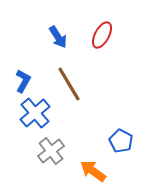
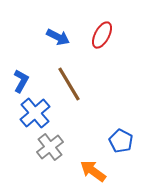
blue arrow: rotated 30 degrees counterclockwise
blue L-shape: moved 2 px left
gray cross: moved 1 px left, 4 px up
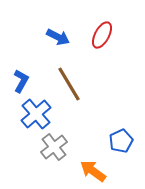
blue cross: moved 1 px right, 1 px down
blue pentagon: rotated 20 degrees clockwise
gray cross: moved 4 px right
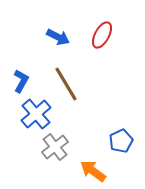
brown line: moved 3 px left
gray cross: moved 1 px right
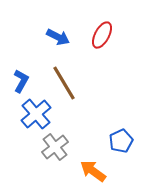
brown line: moved 2 px left, 1 px up
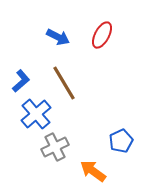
blue L-shape: rotated 20 degrees clockwise
gray cross: rotated 12 degrees clockwise
